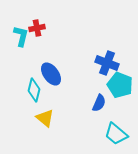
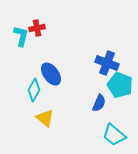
cyan diamond: rotated 15 degrees clockwise
cyan trapezoid: moved 2 px left, 1 px down
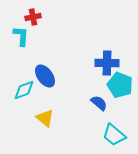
red cross: moved 4 px left, 11 px up
cyan L-shape: rotated 10 degrees counterclockwise
blue cross: rotated 20 degrees counterclockwise
blue ellipse: moved 6 px left, 2 px down
cyan diamond: moved 10 px left; rotated 40 degrees clockwise
blue semicircle: rotated 72 degrees counterclockwise
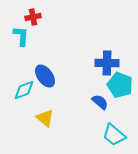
blue semicircle: moved 1 px right, 1 px up
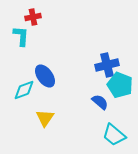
blue cross: moved 2 px down; rotated 15 degrees counterclockwise
yellow triangle: rotated 24 degrees clockwise
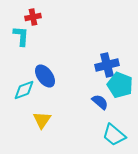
yellow triangle: moved 3 px left, 2 px down
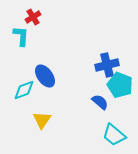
red cross: rotated 21 degrees counterclockwise
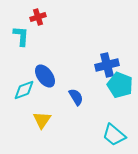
red cross: moved 5 px right; rotated 14 degrees clockwise
blue semicircle: moved 24 px left, 5 px up; rotated 18 degrees clockwise
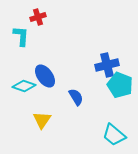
cyan diamond: moved 4 px up; rotated 40 degrees clockwise
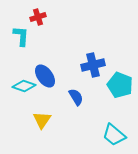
blue cross: moved 14 px left
